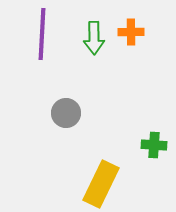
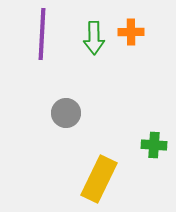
yellow rectangle: moved 2 px left, 5 px up
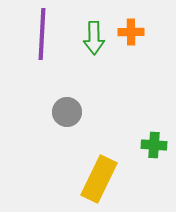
gray circle: moved 1 px right, 1 px up
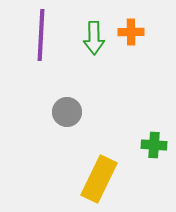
purple line: moved 1 px left, 1 px down
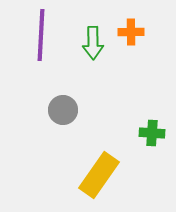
green arrow: moved 1 px left, 5 px down
gray circle: moved 4 px left, 2 px up
green cross: moved 2 px left, 12 px up
yellow rectangle: moved 4 px up; rotated 9 degrees clockwise
